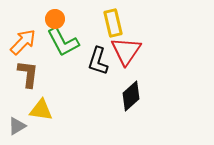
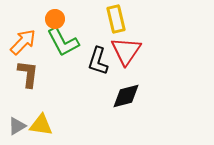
yellow rectangle: moved 3 px right, 4 px up
black diamond: moved 5 px left; rotated 28 degrees clockwise
yellow triangle: moved 15 px down
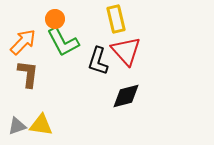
red triangle: rotated 16 degrees counterclockwise
gray triangle: rotated 12 degrees clockwise
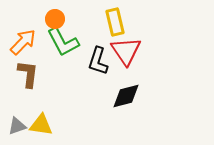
yellow rectangle: moved 1 px left, 3 px down
red triangle: rotated 8 degrees clockwise
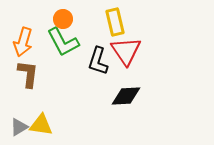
orange circle: moved 8 px right
orange arrow: rotated 152 degrees clockwise
black diamond: rotated 12 degrees clockwise
gray triangle: moved 2 px right, 1 px down; rotated 12 degrees counterclockwise
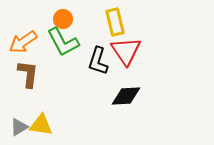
orange arrow: rotated 40 degrees clockwise
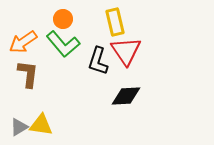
green L-shape: moved 2 px down; rotated 12 degrees counterclockwise
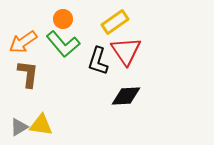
yellow rectangle: rotated 68 degrees clockwise
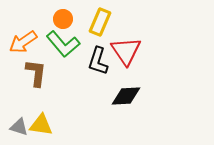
yellow rectangle: moved 15 px left; rotated 32 degrees counterclockwise
brown L-shape: moved 8 px right, 1 px up
gray triangle: rotated 48 degrees clockwise
